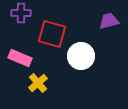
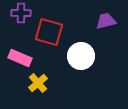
purple trapezoid: moved 3 px left
red square: moved 3 px left, 2 px up
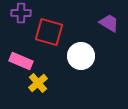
purple trapezoid: moved 3 px right, 2 px down; rotated 45 degrees clockwise
pink rectangle: moved 1 px right, 3 px down
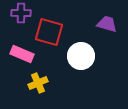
purple trapezoid: moved 2 px left, 1 px down; rotated 15 degrees counterclockwise
pink rectangle: moved 1 px right, 7 px up
yellow cross: rotated 18 degrees clockwise
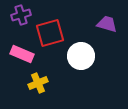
purple cross: moved 2 px down; rotated 18 degrees counterclockwise
red square: moved 1 px right, 1 px down; rotated 32 degrees counterclockwise
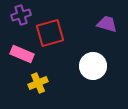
white circle: moved 12 px right, 10 px down
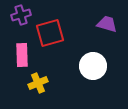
pink rectangle: moved 1 px down; rotated 65 degrees clockwise
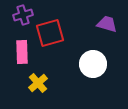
purple cross: moved 2 px right
pink rectangle: moved 3 px up
white circle: moved 2 px up
yellow cross: rotated 18 degrees counterclockwise
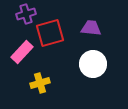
purple cross: moved 3 px right, 1 px up
purple trapezoid: moved 16 px left, 4 px down; rotated 10 degrees counterclockwise
pink rectangle: rotated 45 degrees clockwise
yellow cross: moved 2 px right; rotated 24 degrees clockwise
